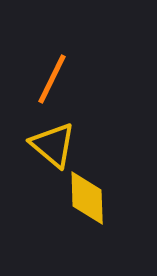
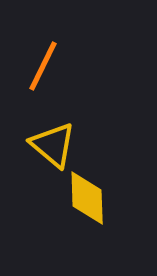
orange line: moved 9 px left, 13 px up
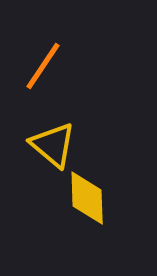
orange line: rotated 8 degrees clockwise
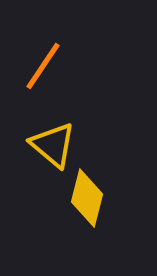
yellow diamond: rotated 16 degrees clockwise
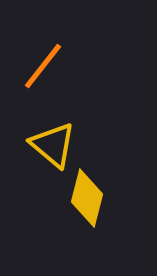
orange line: rotated 4 degrees clockwise
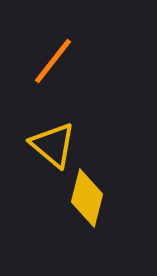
orange line: moved 10 px right, 5 px up
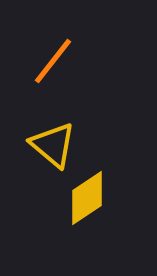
yellow diamond: rotated 42 degrees clockwise
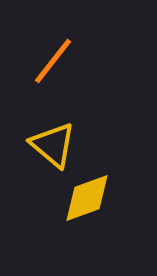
yellow diamond: rotated 14 degrees clockwise
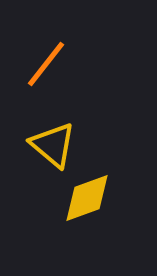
orange line: moved 7 px left, 3 px down
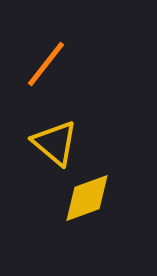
yellow triangle: moved 2 px right, 2 px up
